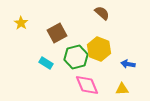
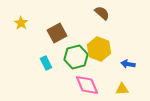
cyan rectangle: rotated 32 degrees clockwise
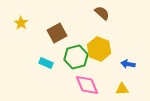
cyan rectangle: rotated 40 degrees counterclockwise
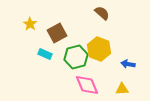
yellow star: moved 9 px right, 1 px down
cyan rectangle: moved 1 px left, 9 px up
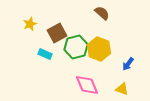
yellow star: rotated 16 degrees clockwise
green hexagon: moved 10 px up
blue arrow: rotated 64 degrees counterclockwise
yellow triangle: rotated 24 degrees clockwise
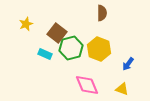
brown semicircle: rotated 49 degrees clockwise
yellow star: moved 4 px left
brown square: rotated 24 degrees counterclockwise
green hexagon: moved 5 px left, 1 px down
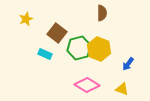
yellow star: moved 5 px up
green hexagon: moved 8 px right
pink diamond: rotated 35 degrees counterclockwise
